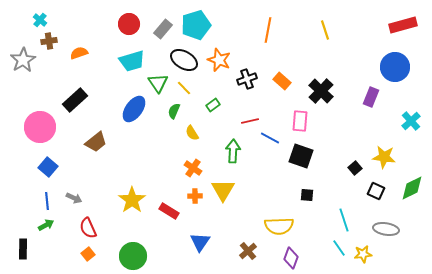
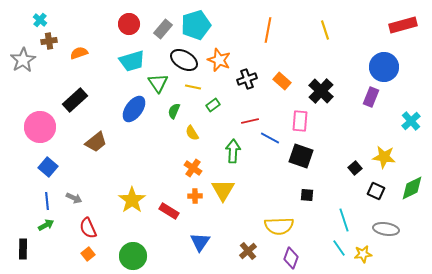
blue circle at (395, 67): moved 11 px left
yellow line at (184, 88): moved 9 px right, 1 px up; rotated 35 degrees counterclockwise
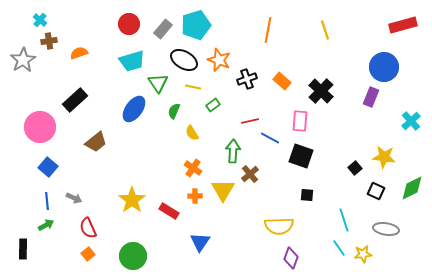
brown cross at (248, 251): moved 2 px right, 77 px up
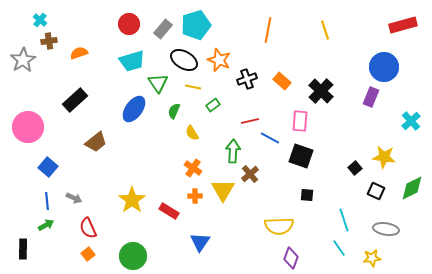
pink circle at (40, 127): moved 12 px left
yellow star at (363, 254): moved 9 px right, 4 px down
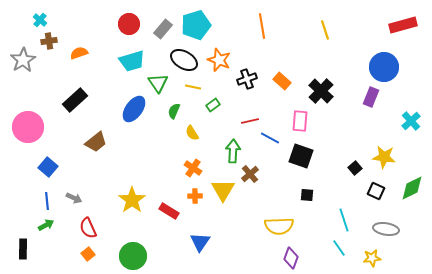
orange line at (268, 30): moved 6 px left, 4 px up; rotated 20 degrees counterclockwise
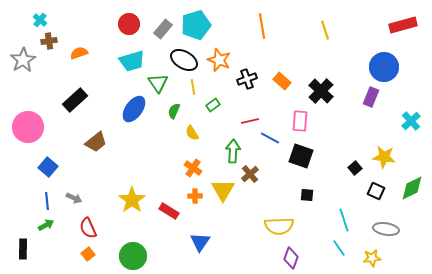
yellow line at (193, 87): rotated 70 degrees clockwise
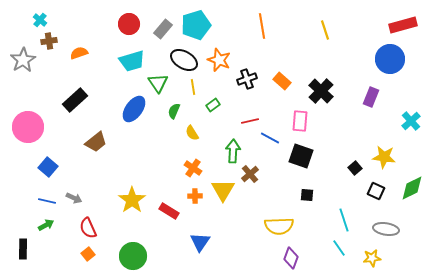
blue circle at (384, 67): moved 6 px right, 8 px up
blue line at (47, 201): rotated 72 degrees counterclockwise
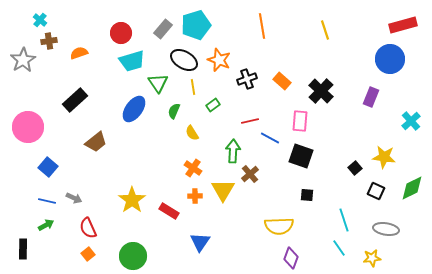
red circle at (129, 24): moved 8 px left, 9 px down
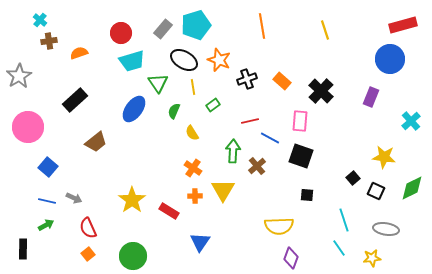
gray star at (23, 60): moved 4 px left, 16 px down
black square at (355, 168): moved 2 px left, 10 px down
brown cross at (250, 174): moved 7 px right, 8 px up
